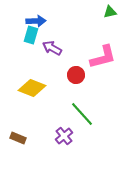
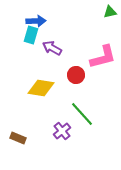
yellow diamond: moved 9 px right; rotated 12 degrees counterclockwise
purple cross: moved 2 px left, 5 px up
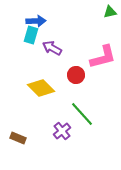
yellow diamond: rotated 36 degrees clockwise
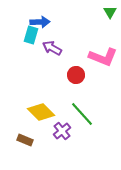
green triangle: rotated 48 degrees counterclockwise
blue arrow: moved 4 px right, 1 px down
pink L-shape: rotated 36 degrees clockwise
yellow diamond: moved 24 px down
brown rectangle: moved 7 px right, 2 px down
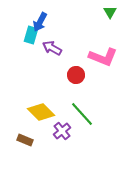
blue arrow: rotated 120 degrees clockwise
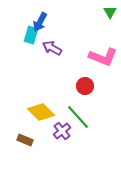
red circle: moved 9 px right, 11 px down
green line: moved 4 px left, 3 px down
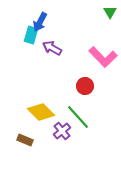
pink L-shape: rotated 24 degrees clockwise
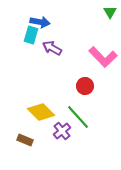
blue arrow: rotated 108 degrees counterclockwise
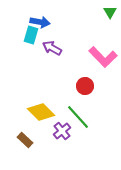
brown rectangle: rotated 21 degrees clockwise
